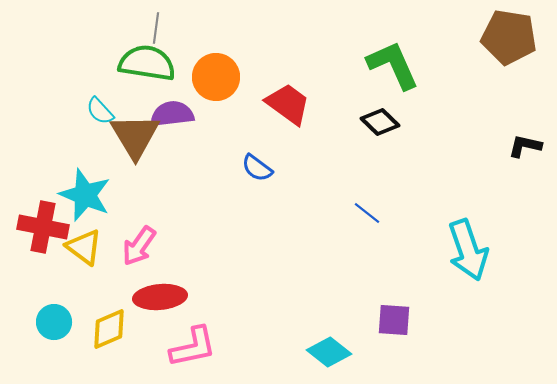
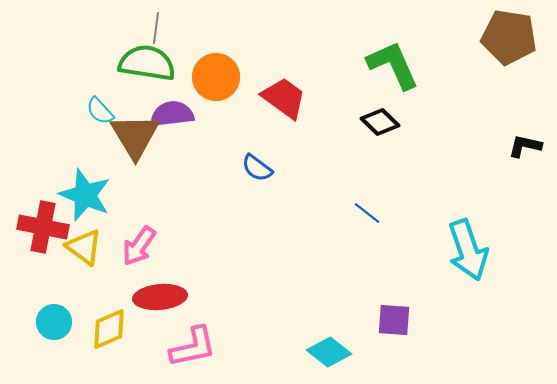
red trapezoid: moved 4 px left, 6 px up
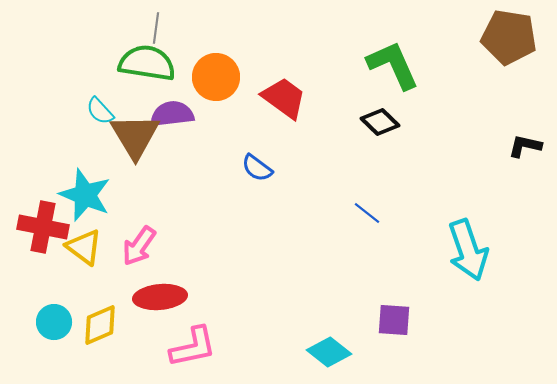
yellow diamond: moved 9 px left, 4 px up
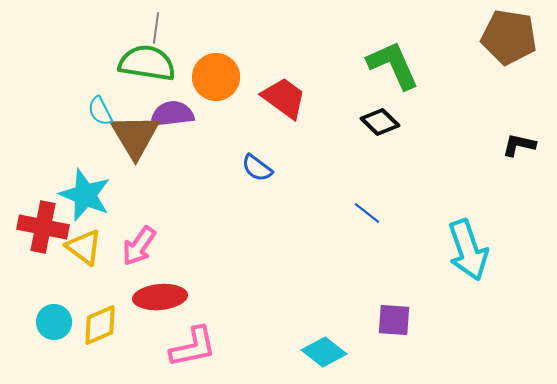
cyan semicircle: rotated 16 degrees clockwise
black L-shape: moved 6 px left, 1 px up
cyan diamond: moved 5 px left
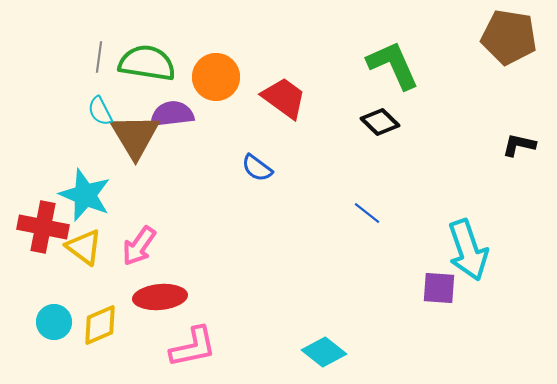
gray line: moved 57 px left, 29 px down
purple square: moved 45 px right, 32 px up
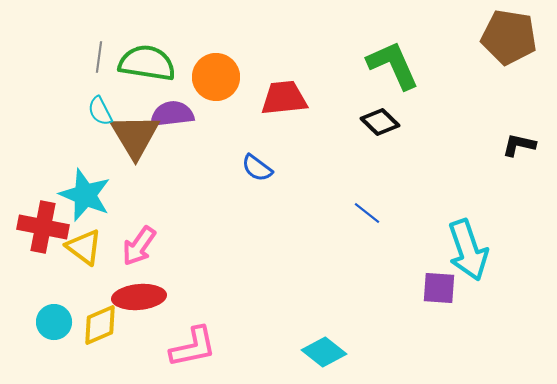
red trapezoid: rotated 42 degrees counterclockwise
red ellipse: moved 21 px left
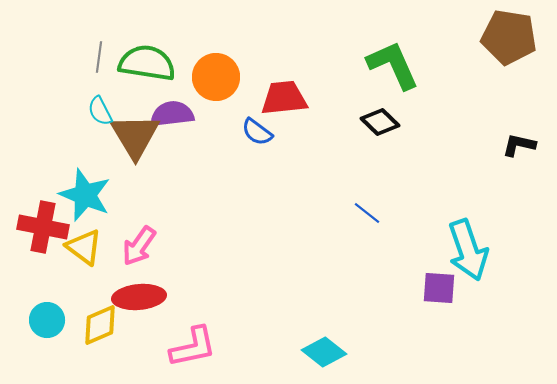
blue semicircle: moved 36 px up
cyan circle: moved 7 px left, 2 px up
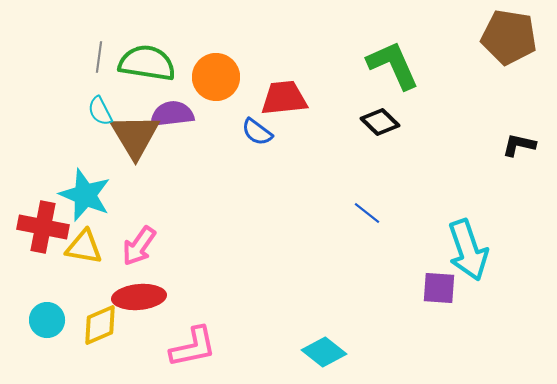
yellow triangle: rotated 27 degrees counterclockwise
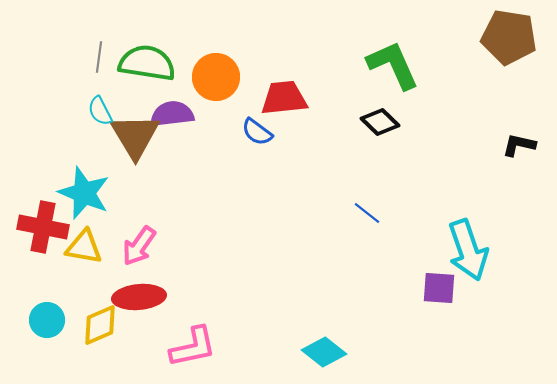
cyan star: moved 1 px left, 2 px up
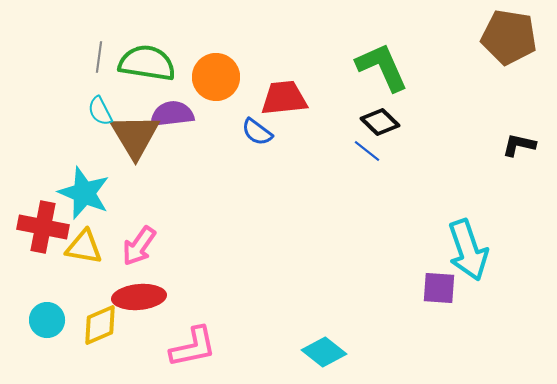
green L-shape: moved 11 px left, 2 px down
blue line: moved 62 px up
